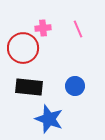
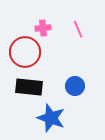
red circle: moved 2 px right, 4 px down
blue star: moved 2 px right, 1 px up
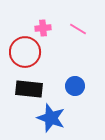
pink line: rotated 36 degrees counterclockwise
black rectangle: moved 2 px down
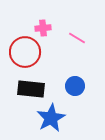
pink line: moved 1 px left, 9 px down
black rectangle: moved 2 px right
blue star: rotated 24 degrees clockwise
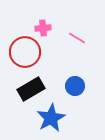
black rectangle: rotated 36 degrees counterclockwise
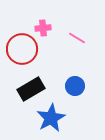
red circle: moved 3 px left, 3 px up
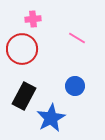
pink cross: moved 10 px left, 9 px up
black rectangle: moved 7 px left, 7 px down; rotated 32 degrees counterclockwise
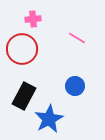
blue star: moved 2 px left, 1 px down
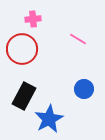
pink line: moved 1 px right, 1 px down
blue circle: moved 9 px right, 3 px down
